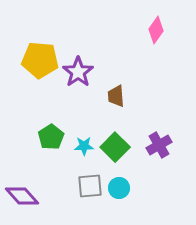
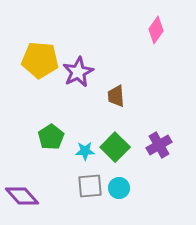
purple star: rotated 8 degrees clockwise
cyan star: moved 1 px right, 5 px down
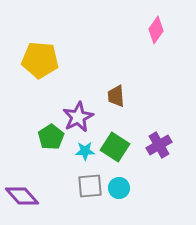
purple star: moved 45 px down
green square: rotated 12 degrees counterclockwise
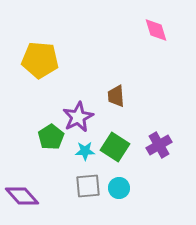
pink diamond: rotated 52 degrees counterclockwise
gray square: moved 2 px left
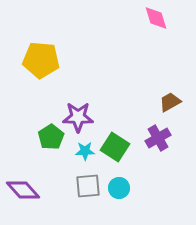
pink diamond: moved 12 px up
yellow pentagon: moved 1 px right
brown trapezoid: moved 54 px right, 6 px down; rotated 65 degrees clockwise
purple star: rotated 28 degrees clockwise
purple cross: moved 1 px left, 7 px up
purple diamond: moved 1 px right, 6 px up
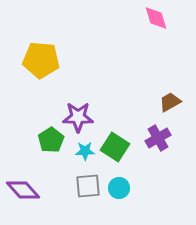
green pentagon: moved 3 px down
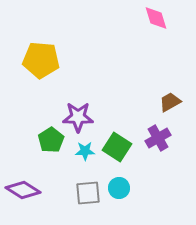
green square: moved 2 px right
gray square: moved 7 px down
purple diamond: rotated 16 degrees counterclockwise
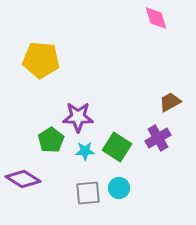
purple diamond: moved 11 px up
